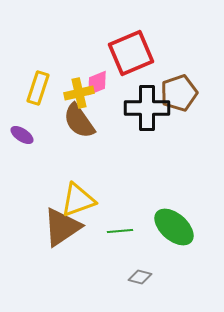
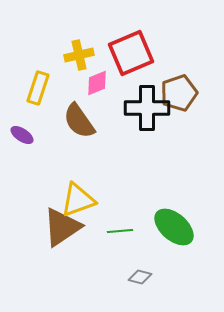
yellow cross: moved 38 px up
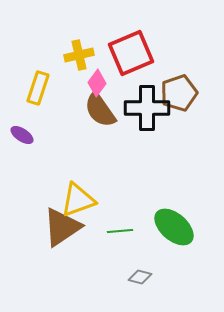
pink diamond: rotated 32 degrees counterclockwise
brown semicircle: moved 21 px right, 11 px up
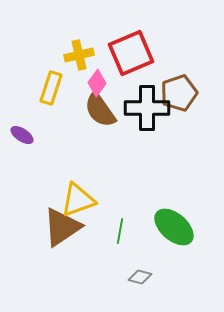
yellow rectangle: moved 13 px right
green line: rotated 75 degrees counterclockwise
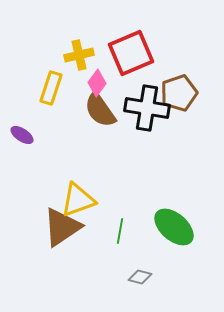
black cross: rotated 9 degrees clockwise
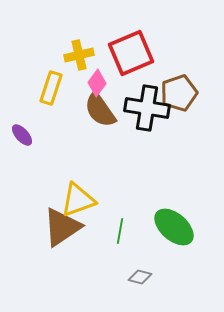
purple ellipse: rotated 15 degrees clockwise
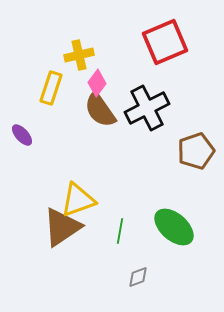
red square: moved 34 px right, 11 px up
brown pentagon: moved 17 px right, 58 px down
black cross: rotated 36 degrees counterclockwise
gray diamond: moved 2 px left; rotated 35 degrees counterclockwise
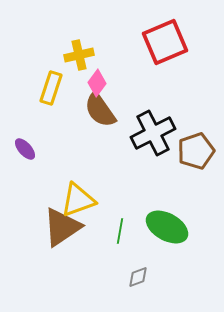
black cross: moved 6 px right, 25 px down
purple ellipse: moved 3 px right, 14 px down
green ellipse: moved 7 px left; rotated 12 degrees counterclockwise
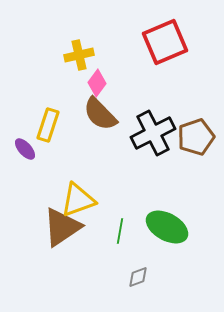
yellow rectangle: moved 3 px left, 37 px down
brown semicircle: moved 4 px down; rotated 9 degrees counterclockwise
brown pentagon: moved 14 px up
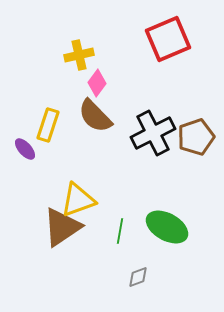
red square: moved 3 px right, 3 px up
brown semicircle: moved 5 px left, 2 px down
